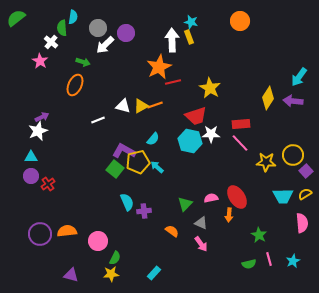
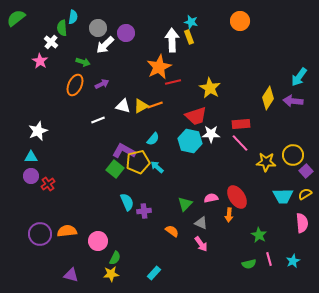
purple arrow at (42, 117): moved 60 px right, 33 px up
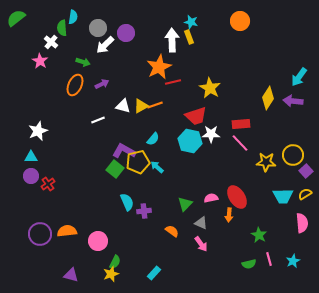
green semicircle at (115, 258): moved 4 px down
yellow star at (111, 274): rotated 14 degrees counterclockwise
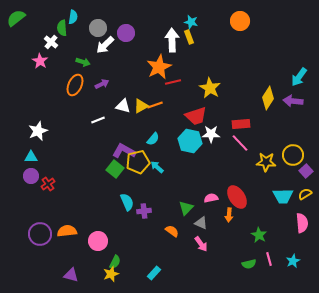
green triangle at (185, 204): moved 1 px right, 4 px down
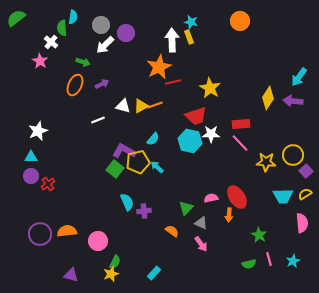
gray circle at (98, 28): moved 3 px right, 3 px up
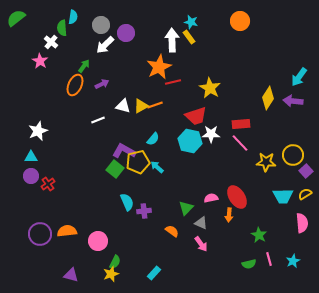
yellow rectangle at (189, 37): rotated 16 degrees counterclockwise
green arrow at (83, 62): moved 1 px right, 4 px down; rotated 72 degrees counterclockwise
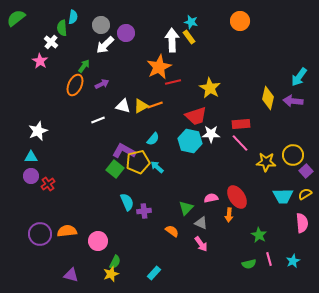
yellow diamond at (268, 98): rotated 20 degrees counterclockwise
